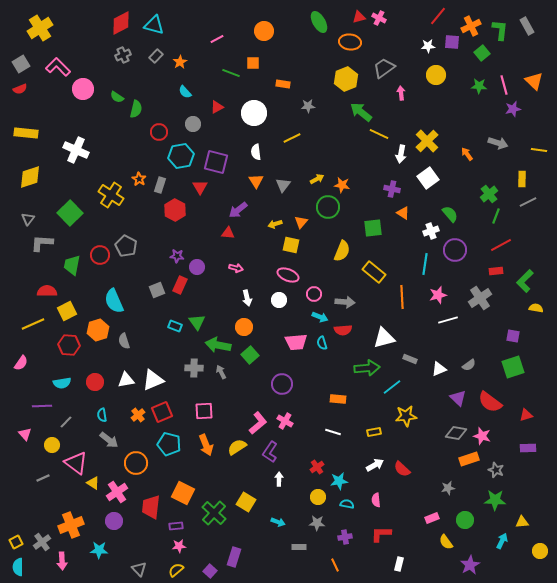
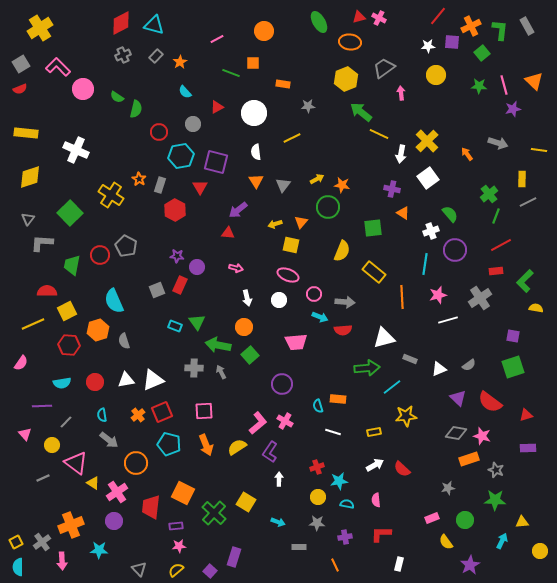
cyan semicircle at (322, 343): moved 4 px left, 63 px down
red cross at (317, 467): rotated 16 degrees clockwise
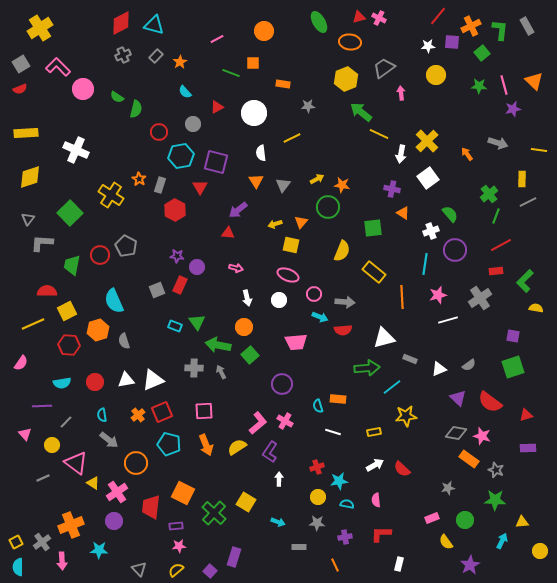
yellow rectangle at (26, 133): rotated 10 degrees counterclockwise
white semicircle at (256, 152): moved 5 px right, 1 px down
orange rectangle at (469, 459): rotated 54 degrees clockwise
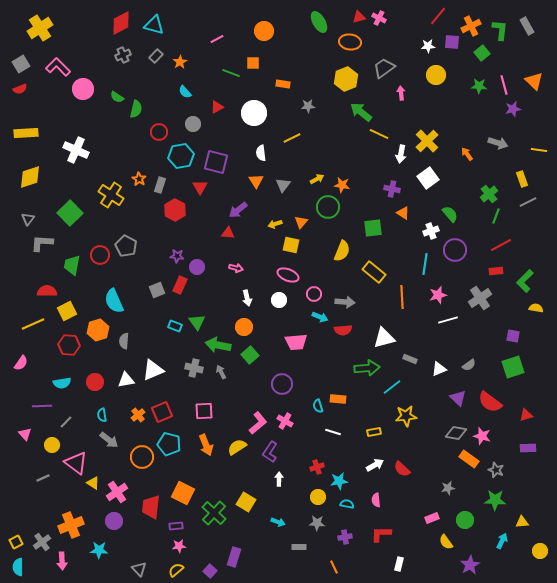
yellow rectangle at (522, 179): rotated 21 degrees counterclockwise
gray semicircle at (124, 341): rotated 21 degrees clockwise
gray cross at (194, 368): rotated 12 degrees clockwise
white triangle at (153, 380): moved 10 px up
orange circle at (136, 463): moved 6 px right, 6 px up
orange line at (335, 565): moved 1 px left, 2 px down
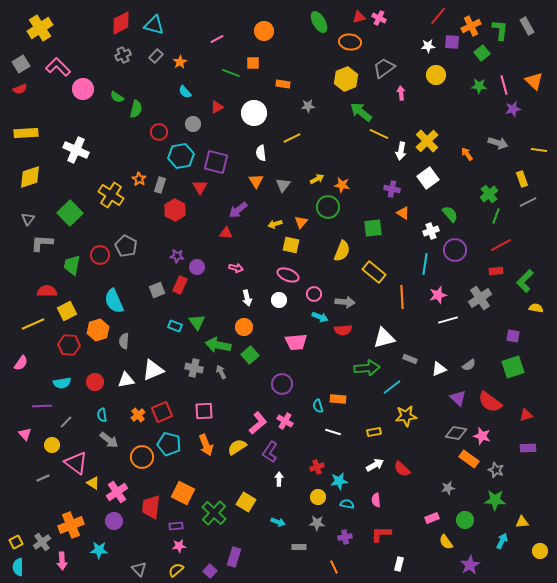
white arrow at (401, 154): moved 3 px up
red triangle at (228, 233): moved 2 px left
